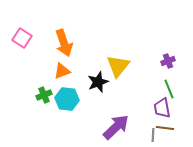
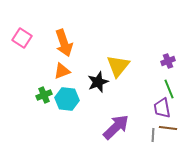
brown line: moved 3 px right
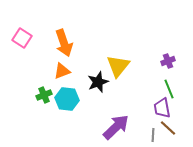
brown line: rotated 36 degrees clockwise
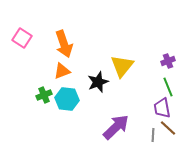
orange arrow: moved 1 px down
yellow triangle: moved 4 px right
green line: moved 1 px left, 2 px up
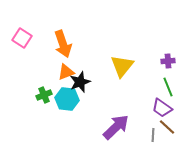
orange arrow: moved 1 px left
purple cross: rotated 16 degrees clockwise
orange triangle: moved 4 px right, 1 px down
black star: moved 18 px left
purple trapezoid: rotated 45 degrees counterclockwise
brown line: moved 1 px left, 1 px up
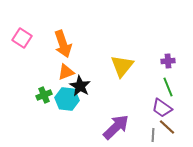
black star: moved 4 px down; rotated 20 degrees counterclockwise
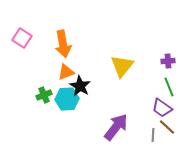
orange arrow: rotated 8 degrees clockwise
green line: moved 1 px right
cyan hexagon: rotated 10 degrees counterclockwise
purple arrow: rotated 8 degrees counterclockwise
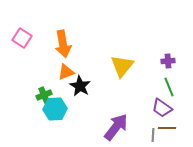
cyan hexagon: moved 12 px left, 10 px down
brown line: moved 1 px down; rotated 42 degrees counterclockwise
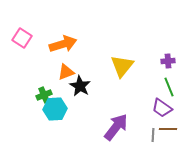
orange arrow: rotated 96 degrees counterclockwise
brown line: moved 1 px right, 1 px down
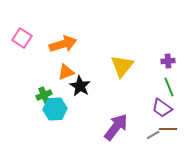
gray line: rotated 56 degrees clockwise
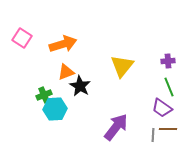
gray line: rotated 56 degrees counterclockwise
